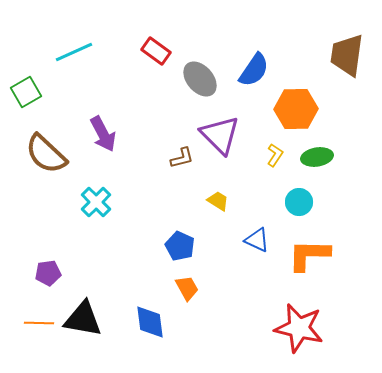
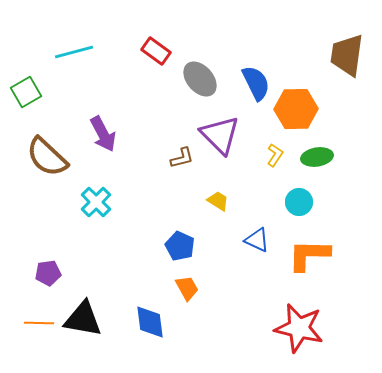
cyan line: rotated 9 degrees clockwise
blue semicircle: moved 2 px right, 13 px down; rotated 60 degrees counterclockwise
brown semicircle: moved 1 px right, 3 px down
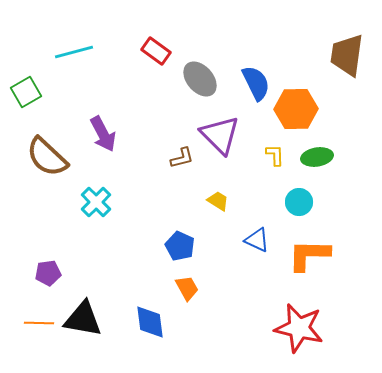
yellow L-shape: rotated 35 degrees counterclockwise
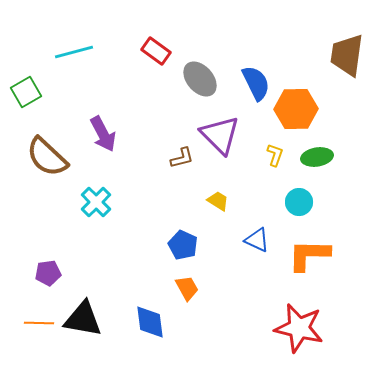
yellow L-shape: rotated 20 degrees clockwise
blue pentagon: moved 3 px right, 1 px up
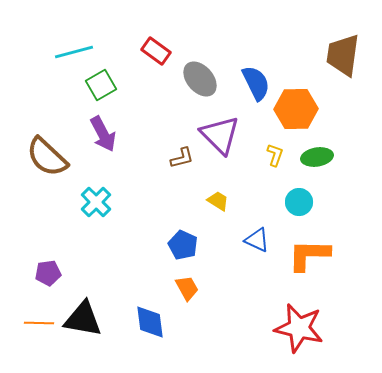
brown trapezoid: moved 4 px left
green square: moved 75 px right, 7 px up
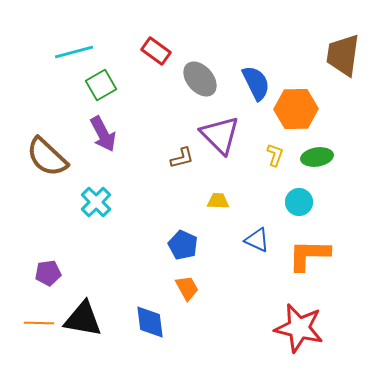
yellow trapezoid: rotated 30 degrees counterclockwise
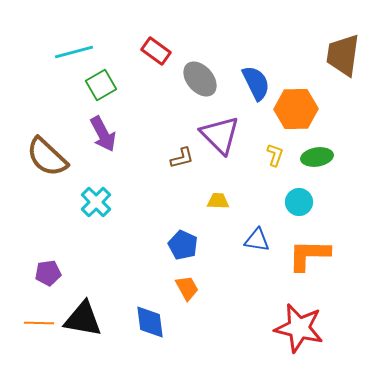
blue triangle: rotated 16 degrees counterclockwise
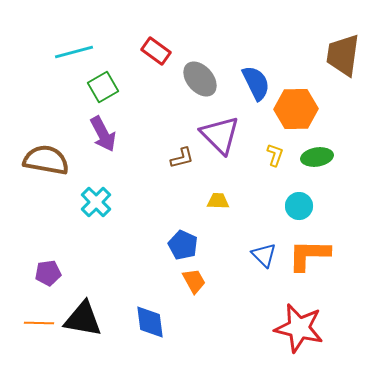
green square: moved 2 px right, 2 px down
brown semicircle: moved 1 px left, 3 px down; rotated 147 degrees clockwise
cyan circle: moved 4 px down
blue triangle: moved 7 px right, 15 px down; rotated 36 degrees clockwise
orange trapezoid: moved 7 px right, 7 px up
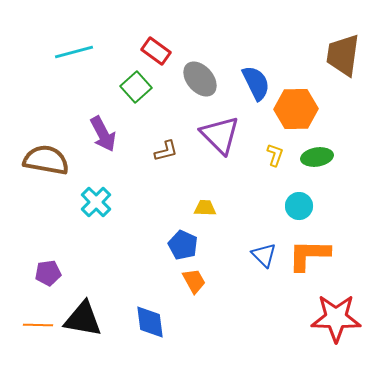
green square: moved 33 px right; rotated 12 degrees counterclockwise
brown L-shape: moved 16 px left, 7 px up
yellow trapezoid: moved 13 px left, 7 px down
orange line: moved 1 px left, 2 px down
red star: moved 37 px right, 10 px up; rotated 12 degrees counterclockwise
